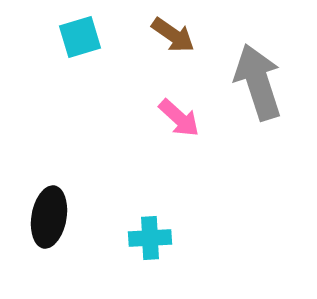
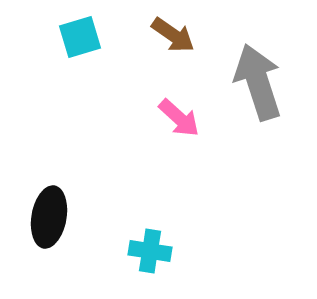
cyan cross: moved 13 px down; rotated 12 degrees clockwise
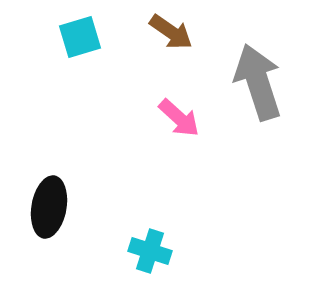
brown arrow: moved 2 px left, 3 px up
black ellipse: moved 10 px up
cyan cross: rotated 9 degrees clockwise
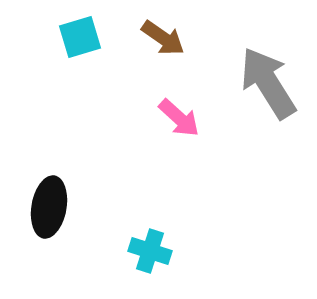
brown arrow: moved 8 px left, 6 px down
gray arrow: moved 10 px right, 1 px down; rotated 14 degrees counterclockwise
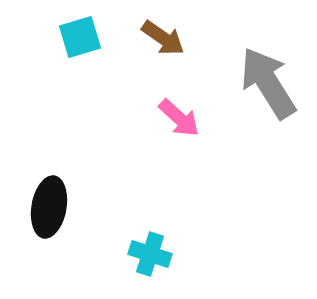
cyan cross: moved 3 px down
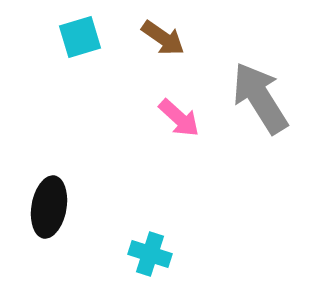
gray arrow: moved 8 px left, 15 px down
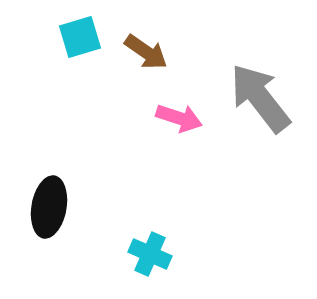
brown arrow: moved 17 px left, 14 px down
gray arrow: rotated 6 degrees counterclockwise
pink arrow: rotated 24 degrees counterclockwise
cyan cross: rotated 6 degrees clockwise
